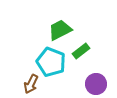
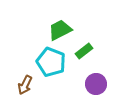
green rectangle: moved 3 px right
brown arrow: moved 6 px left, 1 px down
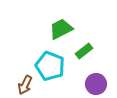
green trapezoid: moved 1 px right, 1 px up
cyan pentagon: moved 1 px left, 4 px down
